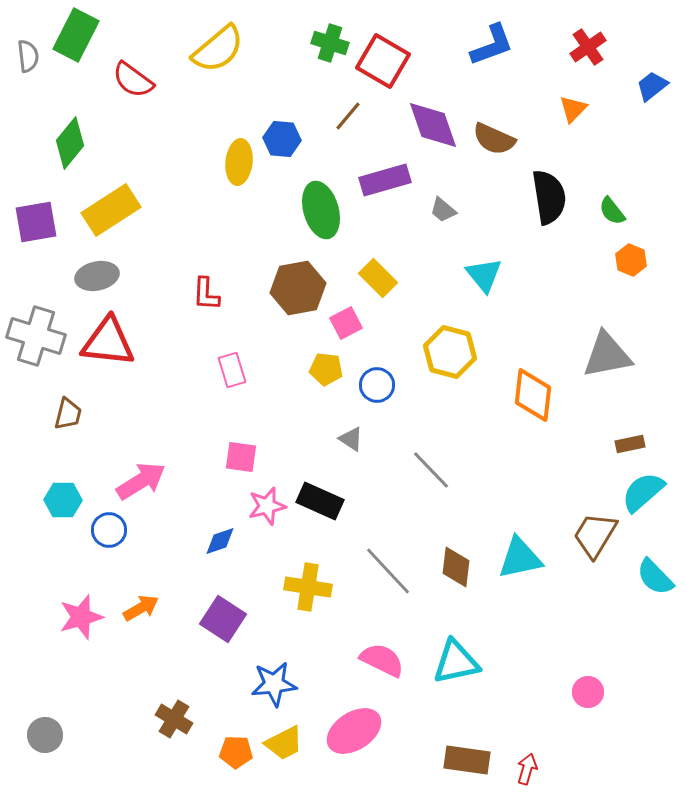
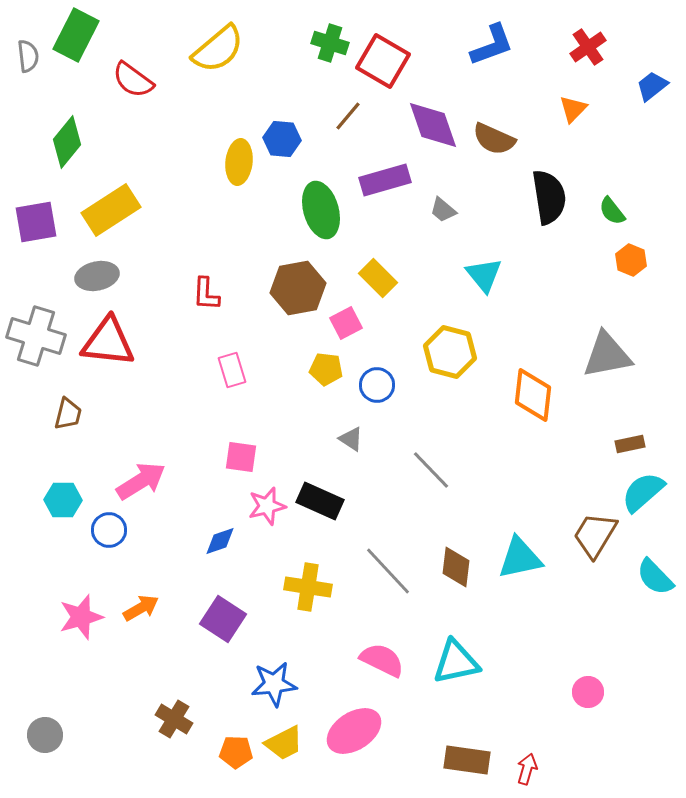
green diamond at (70, 143): moved 3 px left, 1 px up
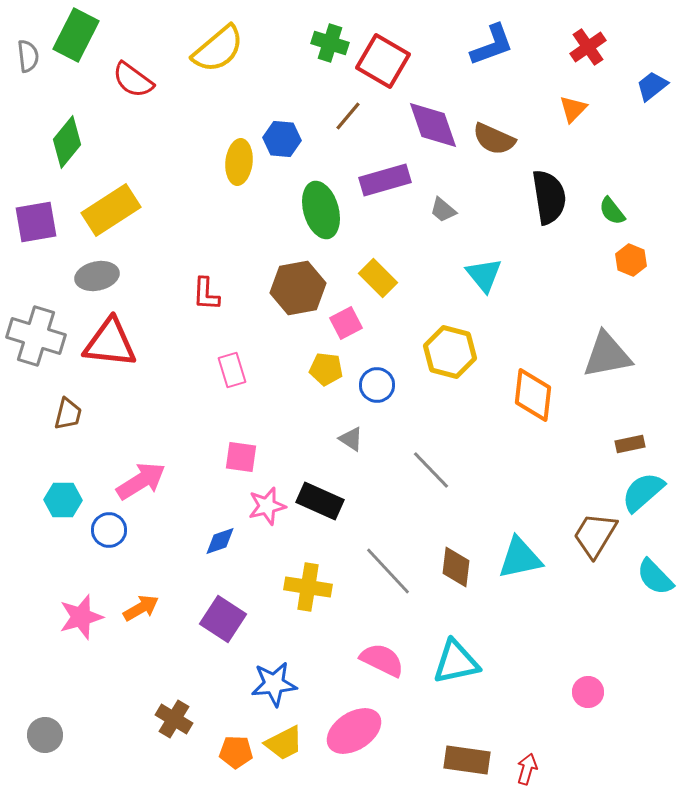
red triangle at (108, 342): moved 2 px right, 1 px down
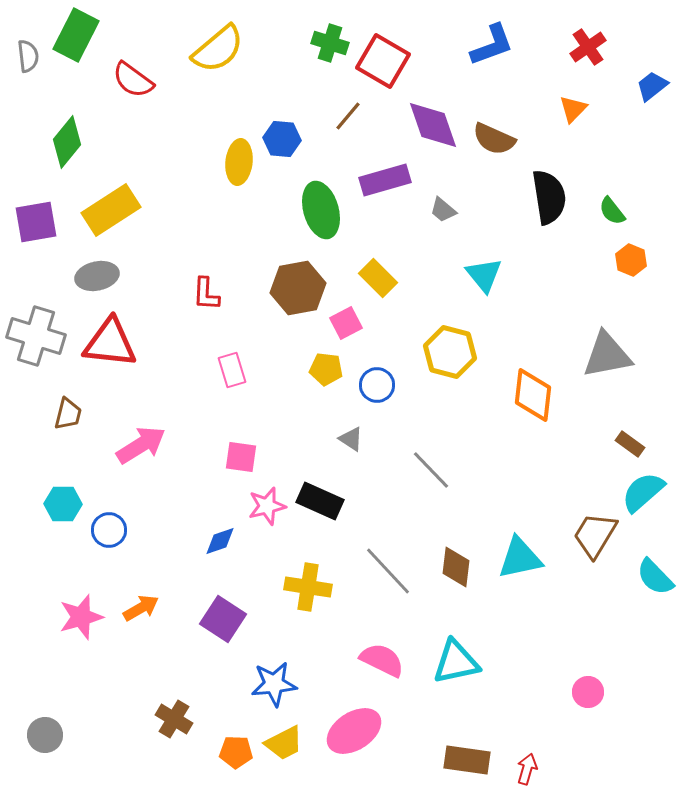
brown rectangle at (630, 444): rotated 48 degrees clockwise
pink arrow at (141, 481): moved 36 px up
cyan hexagon at (63, 500): moved 4 px down
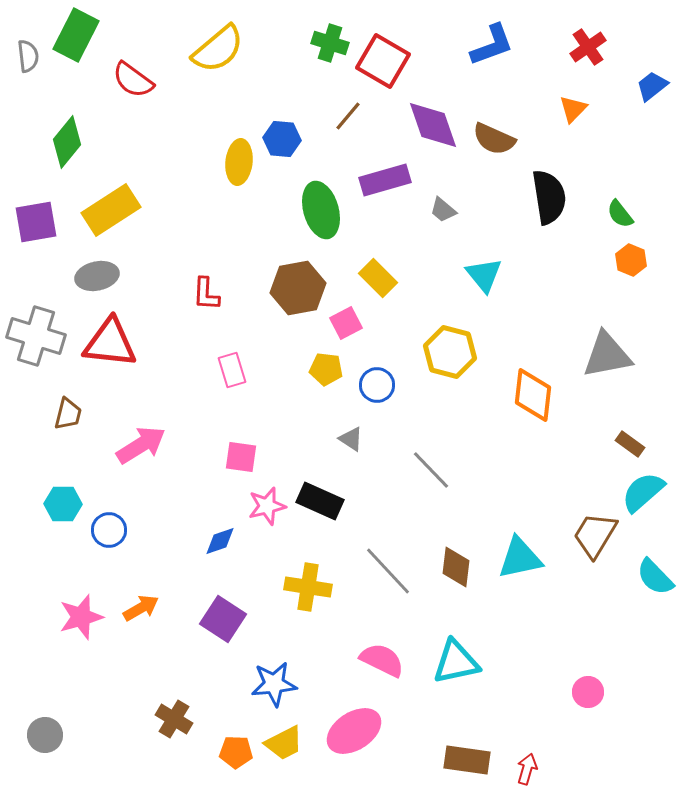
green semicircle at (612, 211): moved 8 px right, 3 px down
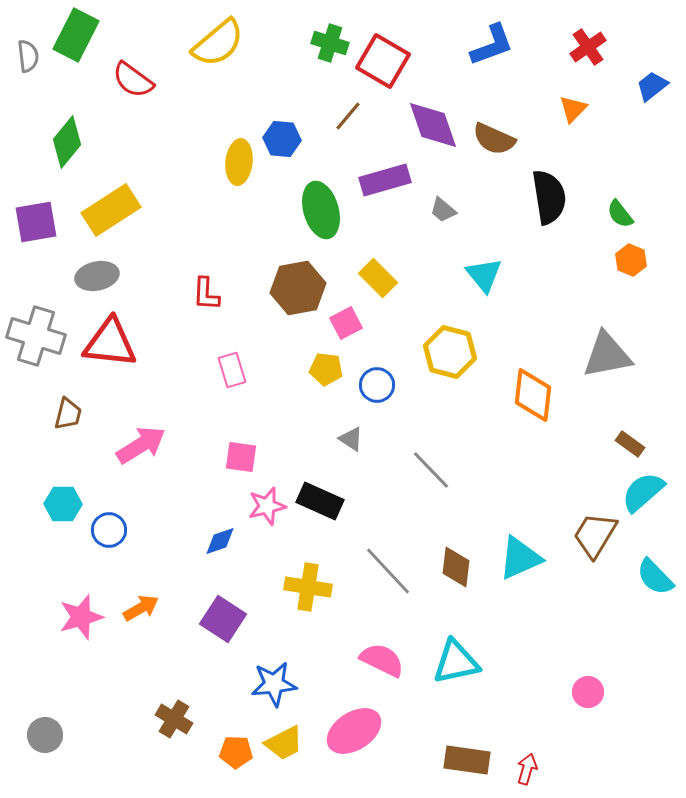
yellow semicircle at (218, 49): moved 6 px up
cyan triangle at (520, 558): rotated 12 degrees counterclockwise
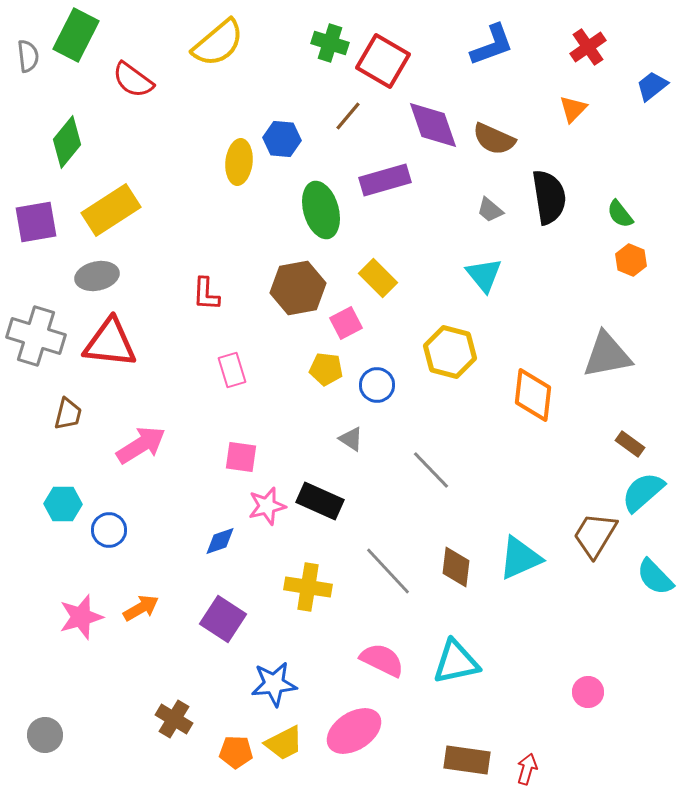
gray trapezoid at (443, 210): moved 47 px right
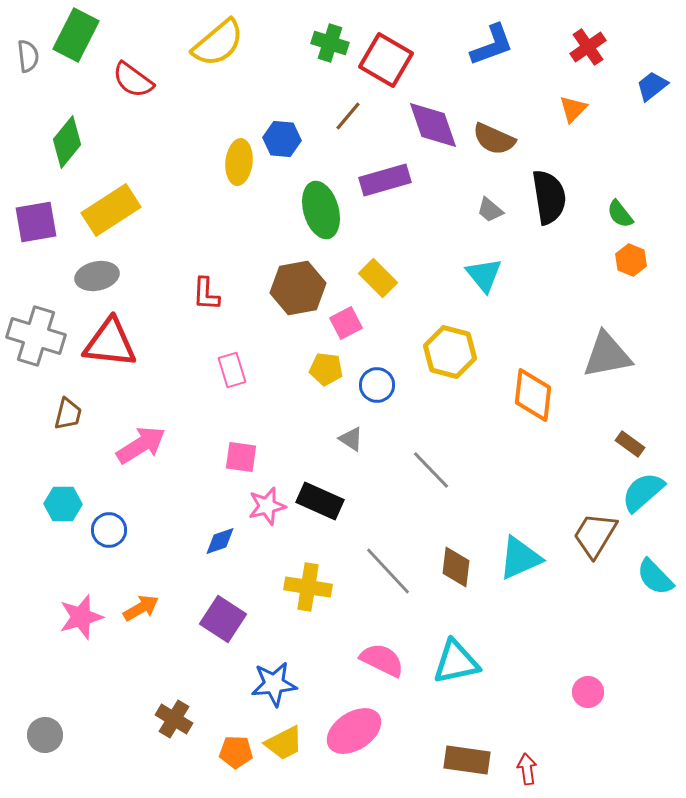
red square at (383, 61): moved 3 px right, 1 px up
red arrow at (527, 769): rotated 24 degrees counterclockwise
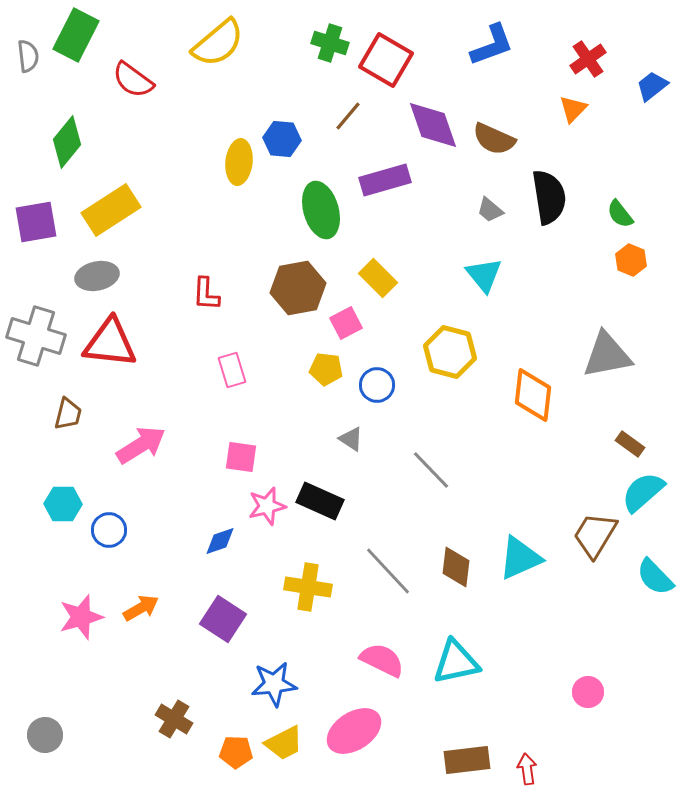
red cross at (588, 47): moved 12 px down
brown rectangle at (467, 760): rotated 15 degrees counterclockwise
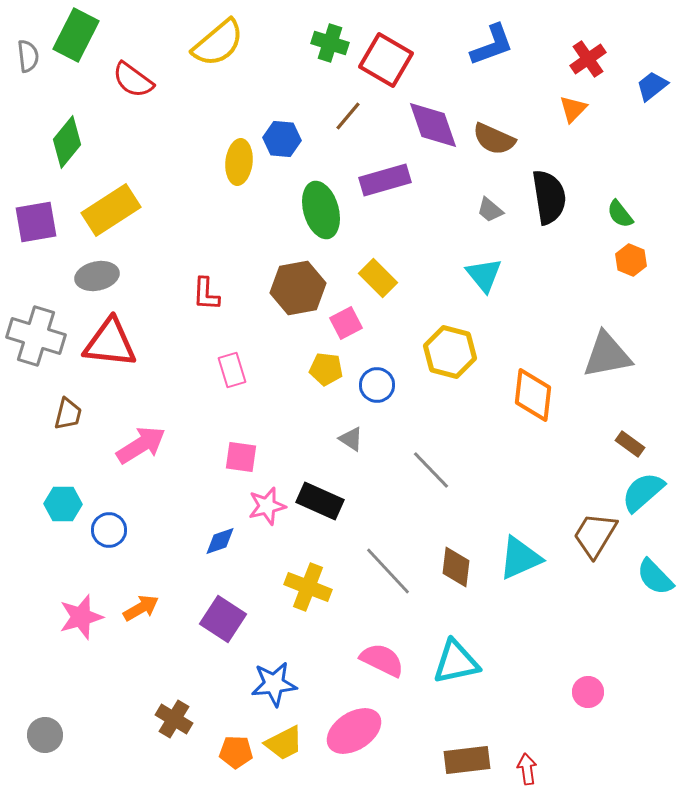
yellow cross at (308, 587): rotated 12 degrees clockwise
